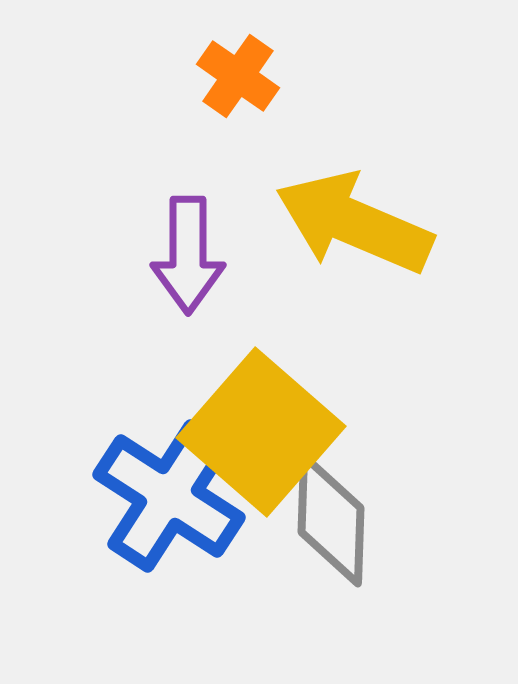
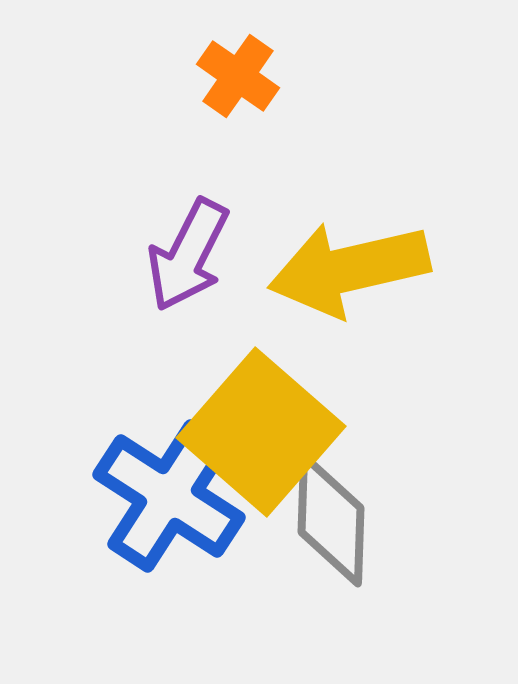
yellow arrow: moved 5 px left, 46 px down; rotated 36 degrees counterclockwise
purple arrow: rotated 27 degrees clockwise
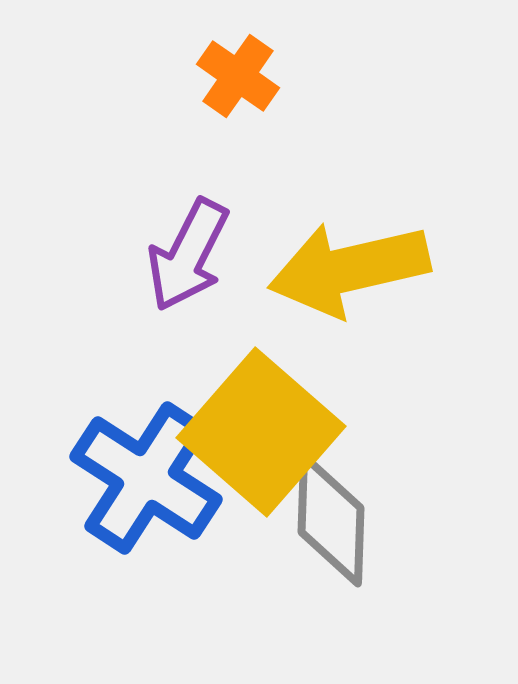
blue cross: moved 23 px left, 18 px up
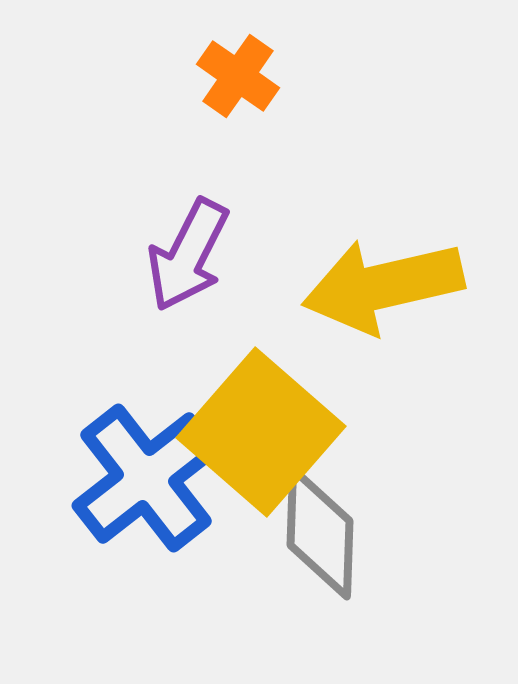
yellow arrow: moved 34 px right, 17 px down
blue cross: rotated 19 degrees clockwise
gray diamond: moved 11 px left, 13 px down
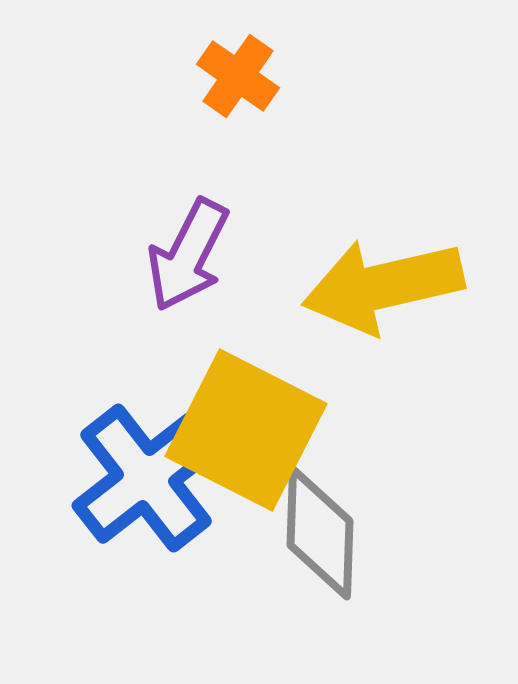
yellow square: moved 15 px left, 2 px up; rotated 14 degrees counterclockwise
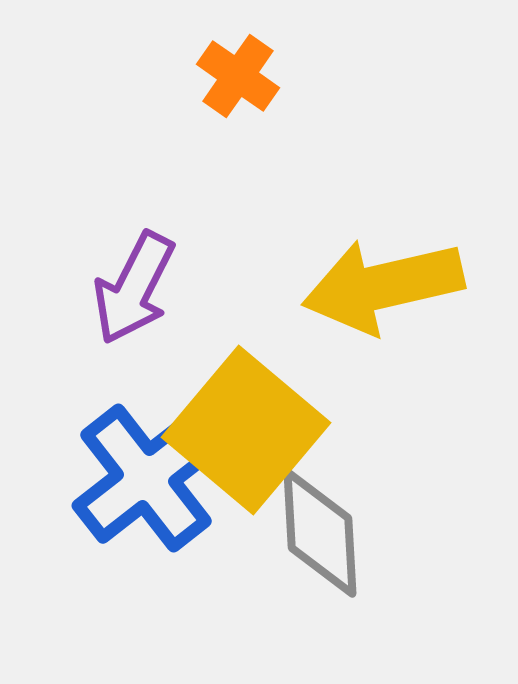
purple arrow: moved 54 px left, 33 px down
yellow square: rotated 13 degrees clockwise
gray diamond: rotated 5 degrees counterclockwise
